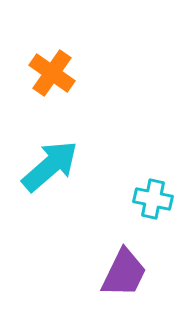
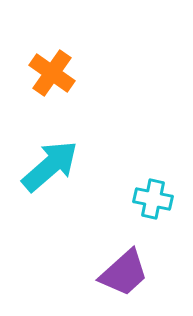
purple trapezoid: rotated 22 degrees clockwise
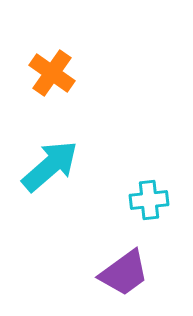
cyan cross: moved 4 px left, 1 px down; rotated 18 degrees counterclockwise
purple trapezoid: rotated 6 degrees clockwise
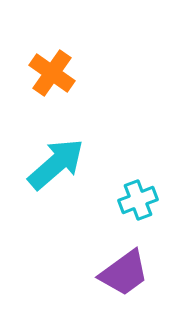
cyan arrow: moved 6 px right, 2 px up
cyan cross: moved 11 px left; rotated 15 degrees counterclockwise
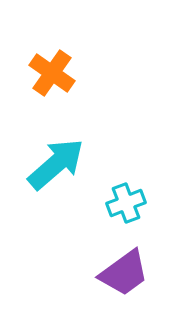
cyan cross: moved 12 px left, 3 px down
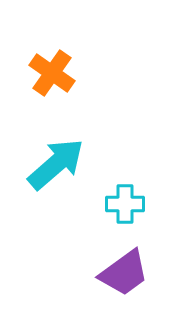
cyan cross: moved 1 px left, 1 px down; rotated 21 degrees clockwise
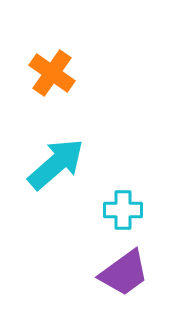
cyan cross: moved 2 px left, 6 px down
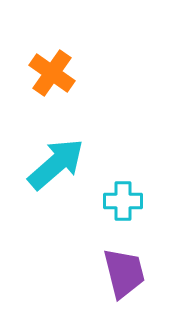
cyan cross: moved 9 px up
purple trapezoid: rotated 68 degrees counterclockwise
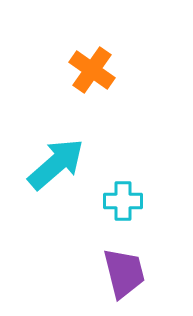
orange cross: moved 40 px right, 3 px up
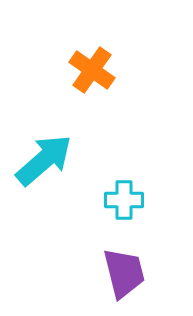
cyan arrow: moved 12 px left, 4 px up
cyan cross: moved 1 px right, 1 px up
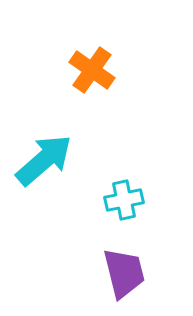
cyan cross: rotated 12 degrees counterclockwise
